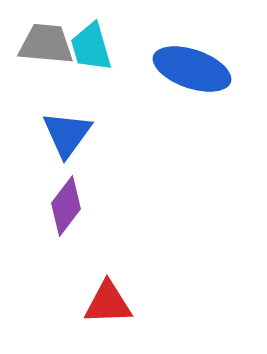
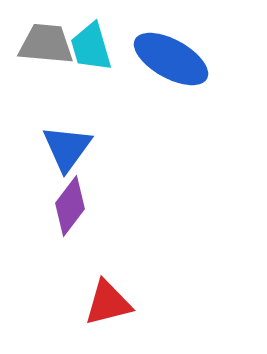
blue ellipse: moved 21 px left, 10 px up; rotated 10 degrees clockwise
blue triangle: moved 14 px down
purple diamond: moved 4 px right
red triangle: rotated 12 degrees counterclockwise
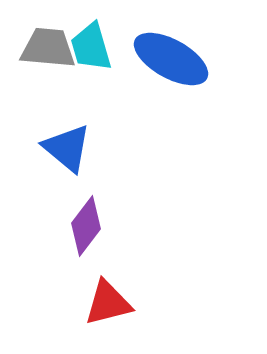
gray trapezoid: moved 2 px right, 4 px down
blue triangle: rotated 26 degrees counterclockwise
purple diamond: moved 16 px right, 20 px down
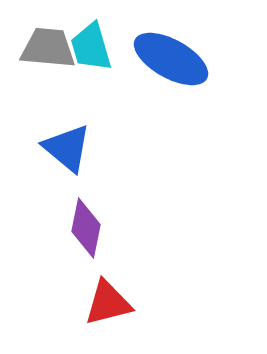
purple diamond: moved 2 px down; rotated 26 degrees counterclockwise
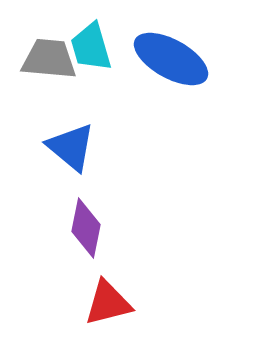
gray trapezoid: moved 1 px right, 11 px down
blue triangle: moved 4 px right, 1 px up
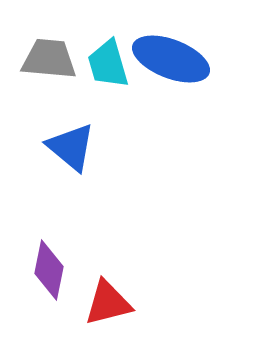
cyan trapezoid: moved 17 px right, 17 px down
blue ellipse: rotated 8 degrees counterclockwise
purple diamond: moved 37 px left, 42 px down
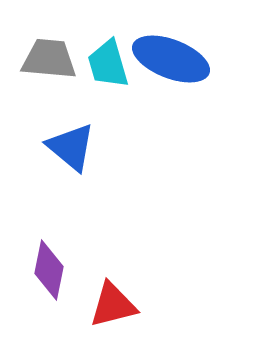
red triangle: moved 5 px right, 2 px down
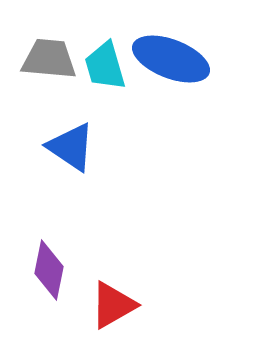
cyan trapezoid: moved 3 px left, 2 px down
blue triangle: rotated 6 degrees counterclockwise
red triangle: rotated 16 degrees counterclockwise
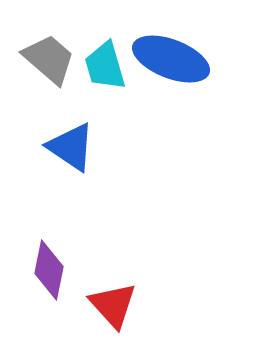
gray trapezoid: rotated 36 degrees clockwise
red triangle: rotated 42 degrees counterclockwise
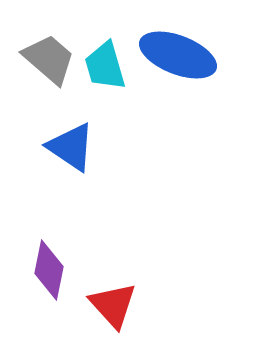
blue ellipse: moved 7 px right, 4 px up
